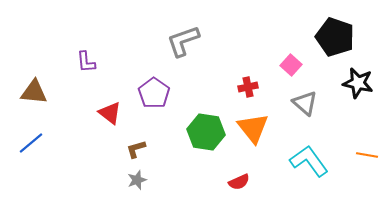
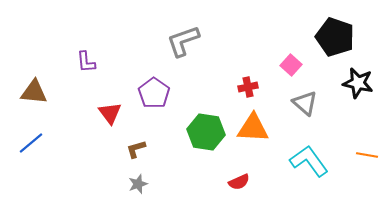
red triangle: rotated 15 degrees clockwise
orange triangle: rotated 48 degrees counterclockwise
gray star: moved 1 px right, 4 px down
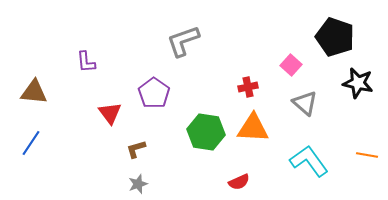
blue line: rotated 16 degrees counterclockwise
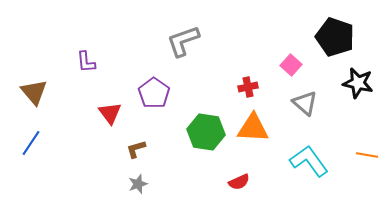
brown triangle: rotated 44 degrees clockwise
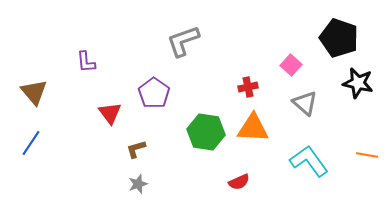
black pentagon: moved 4 px right, 1 px down
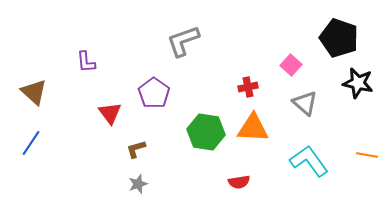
brown triangle: rotated 8 degrees counterclockwise
red semicircle: rotated 15 degrees clockwise
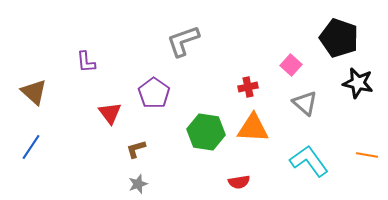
blue line: moved 4 px down
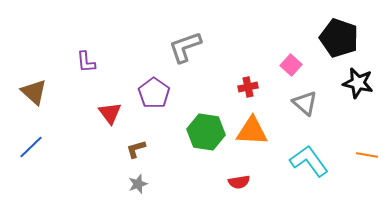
gray L-shape: moved 2 px right, 6 px down
orange triangle: moved 1 px left, 3 px down
blue line: rotated 12 degrees clockwise
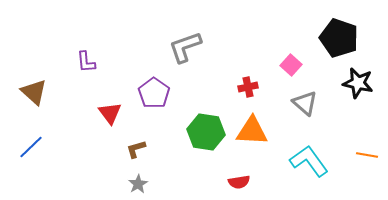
gray star: rotated 12 degrees counterclockwise
